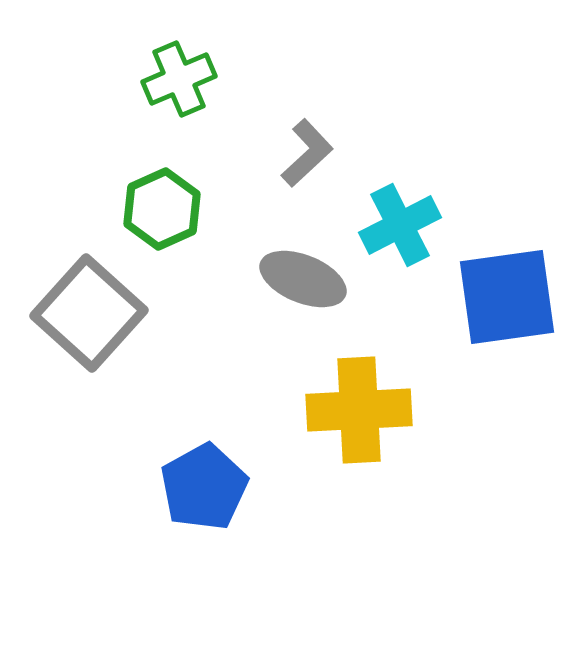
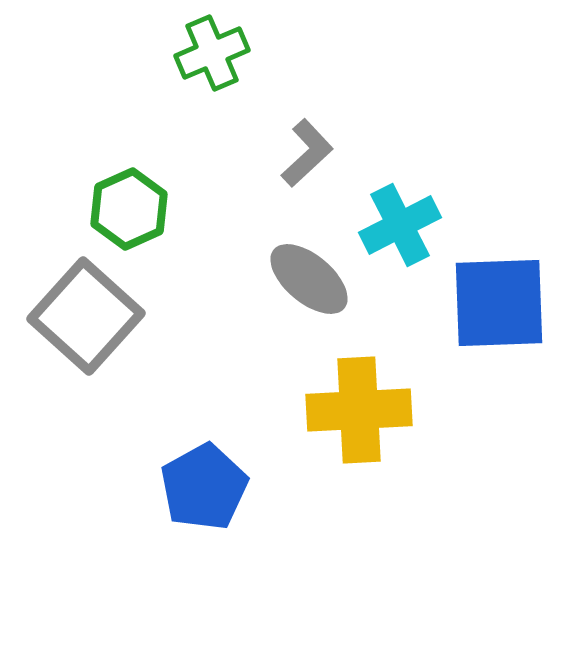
green cross: moved 33 px right, 26 px up
green hexagon: moved 33 px left
gray ellipse: moved 6 px right; rotated 18 degrees clockwise
blue square: moved 8 px left, 6 px down; rotated 6 degrees clockwise
gray square: moved 3 px left, 3 px down
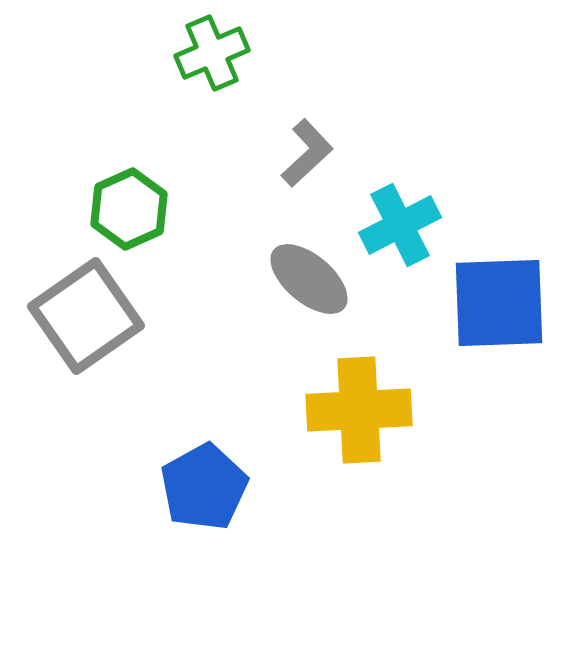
gray square: rotated 13 degrees clockwise
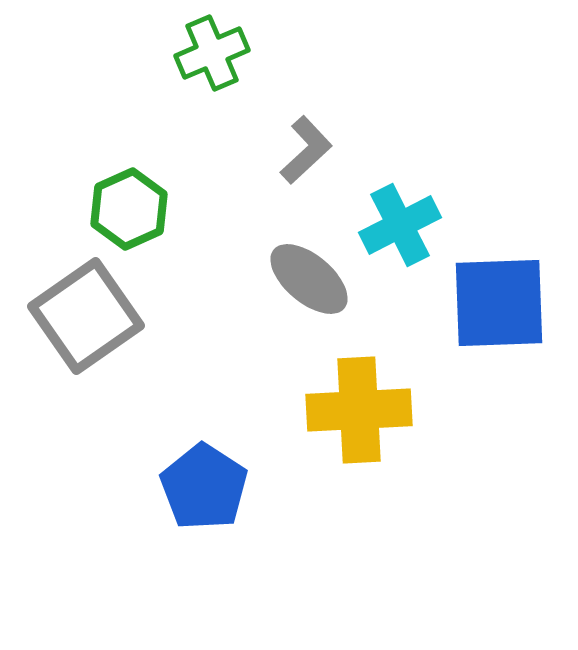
gray L-shape: moved 1 px left, 3 px up
blue pentagon: rotated 10 degrees counterclockwise
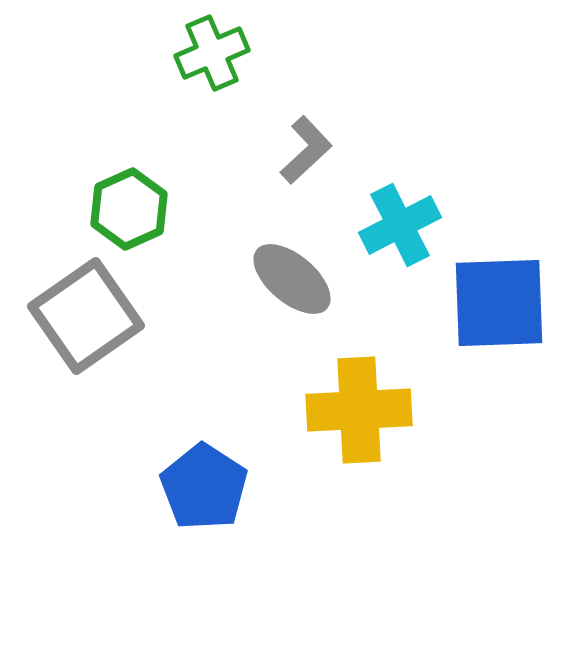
gray ellipse: moved 17 px left
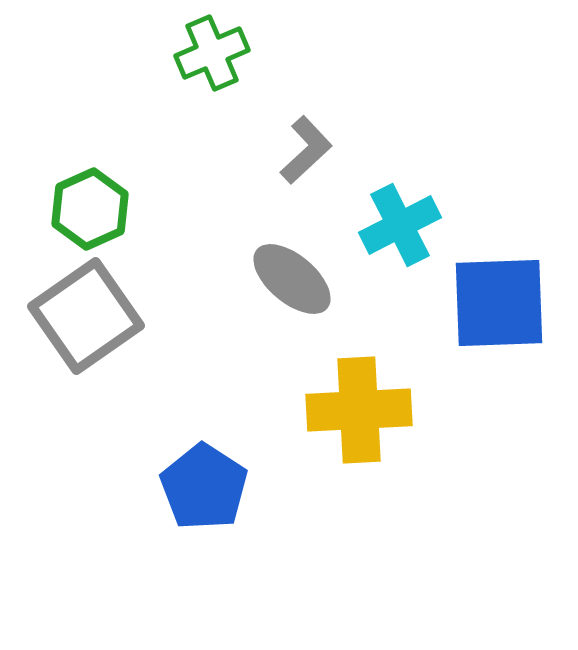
green hexagon: moved 39 px left
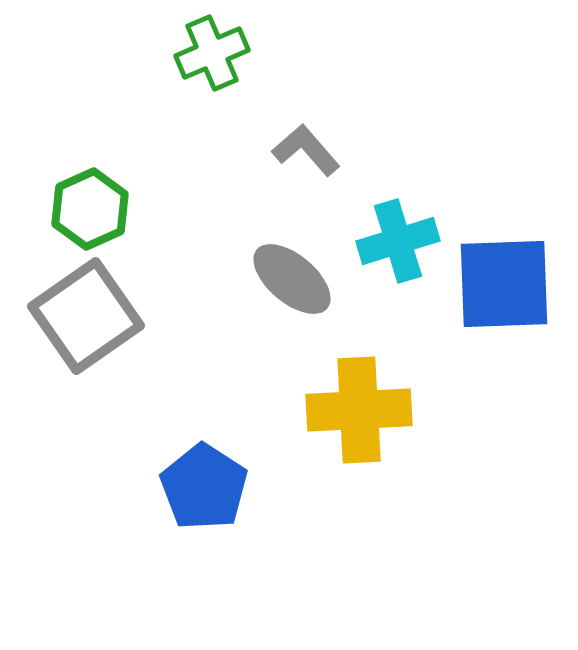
gray L-shape: rotated 88 degrees counterclockwise
cyan cross: moved 2 px left, 16 px down; rotated 10 degrees clockwise
blue square: moved 5 px right, 19 px up
